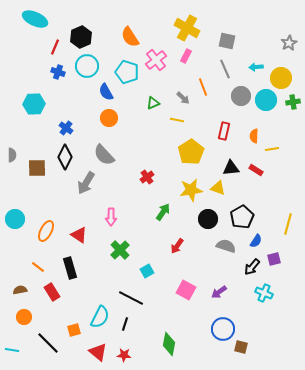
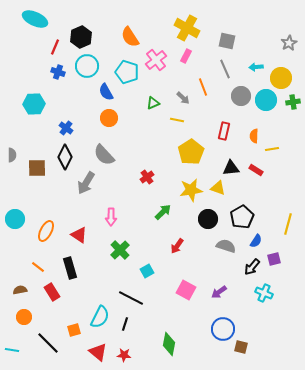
green arrow at (163, 212): rotated 12 degrees clockwise
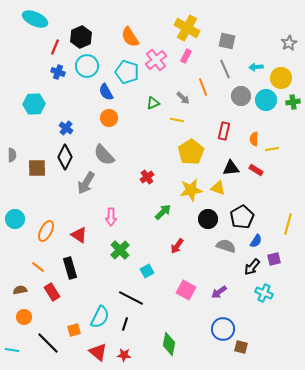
orange semicircle at (254, 136): moved 3 px down
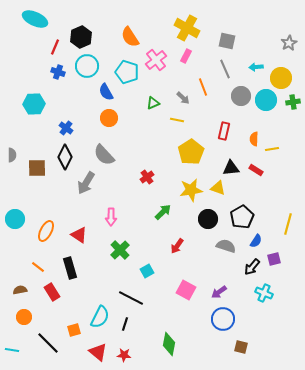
blue circle at (223, 329): moved 10 px up
